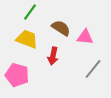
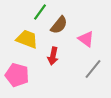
green line: moved 10 px right
brown semicircle: moved 2 px left, 3 px up; rotated 96 degrees clockwise
pink triangle: moved 1 px right, 2 px down; rotated 30 degrees clockwise
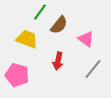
red arrow: moved 5 px right, 5 px down
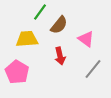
yellow trapezoid: rotated 25 degrees counterclockwise
red arrow: moved 2 px right, 5 px up; rotated 24 degrees counterclockwise
pink pentagon: moved 3 px up; rotated 15 degrees clockwise
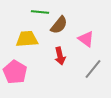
green line: rotated 60 degrees clockwise
pink pentagon: moved 2 px left
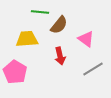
gray line: rotated 20 degrees clockwise
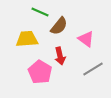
green line: rotated 18 degrees clockwise
brown semicircle: moved 1 px down
pink pentagon: moved 25 px right
